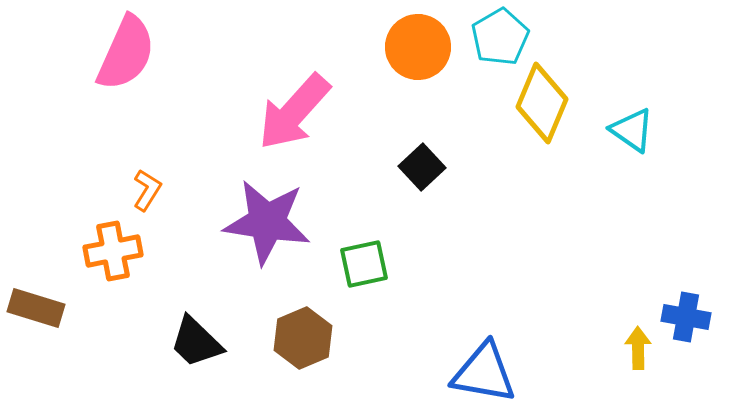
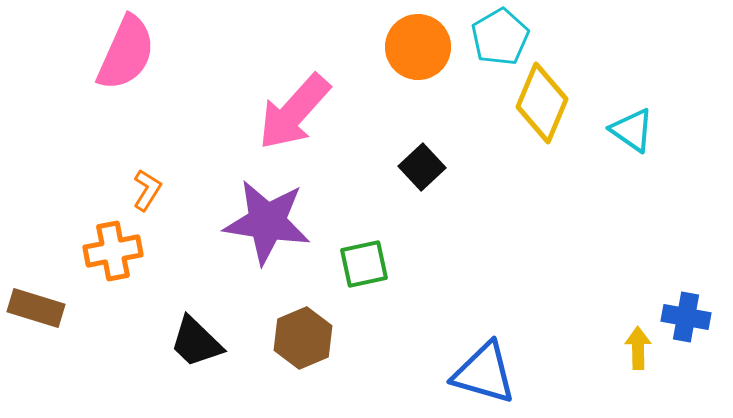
blue triangle: rotated 6 degrees clockwise
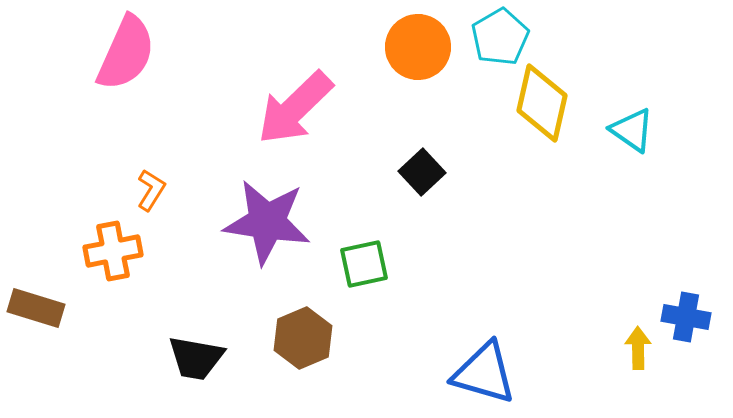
yellow diamond: rotated 10 degrees counterclockwise
pink arrow: moved 1 px right, 4 px up; rotated 4 degrees clockwise
black square: moved 5 px down
orange L-shape: moved 4 px right
black trapezoid: moved 16 px down; rotated 34 degrees counterclockwise
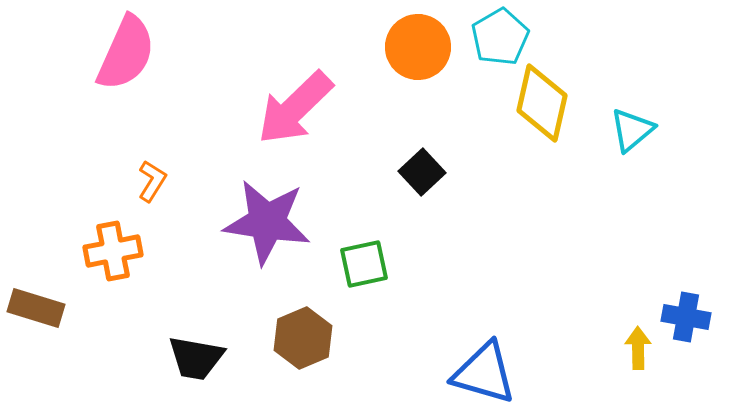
cyan triangle: rotated 45 degrees clockwise
orange L-shape: moved 1 px right, 9 px up
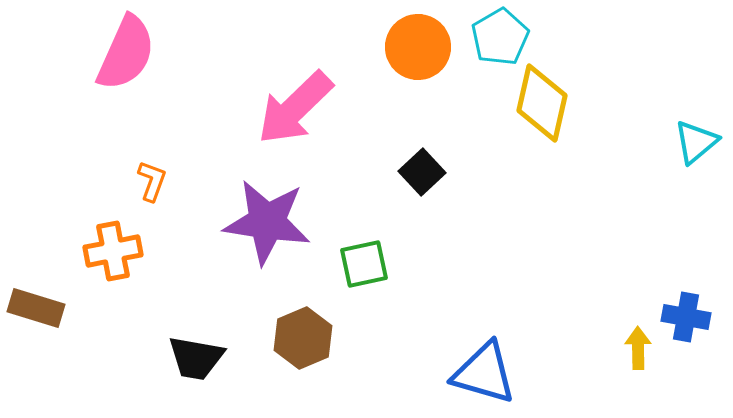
cyan triangle: moved 64 px right, 12 px down
orange L-shape: rotated 12 degrees counterclockwise
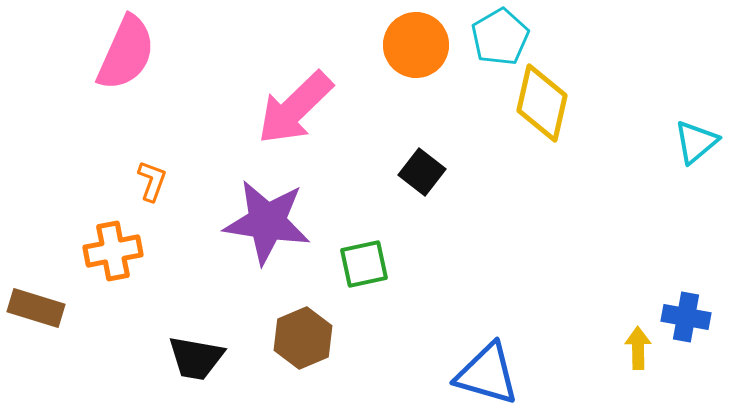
orange circle: moved 2 px left, 2 px up
black square: rotated 9 degrees counterclockwise
blue triangle: moved 3 px right, 1 px down
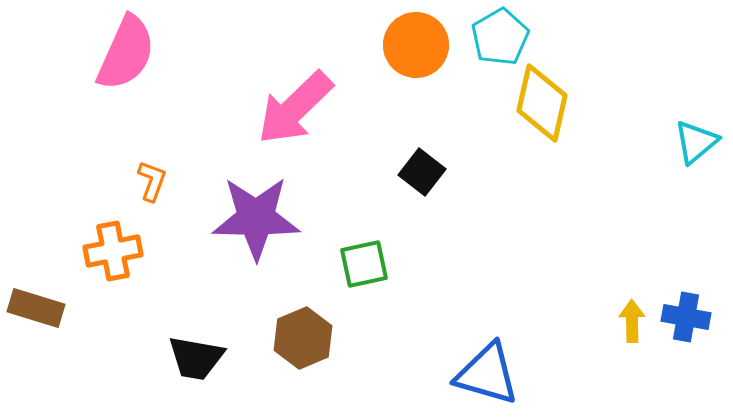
purple star: moved 11 px left, 4 px up; rotated 8 degrees counterclockwise
yellow arrow: moved 6 px left, 27 px up
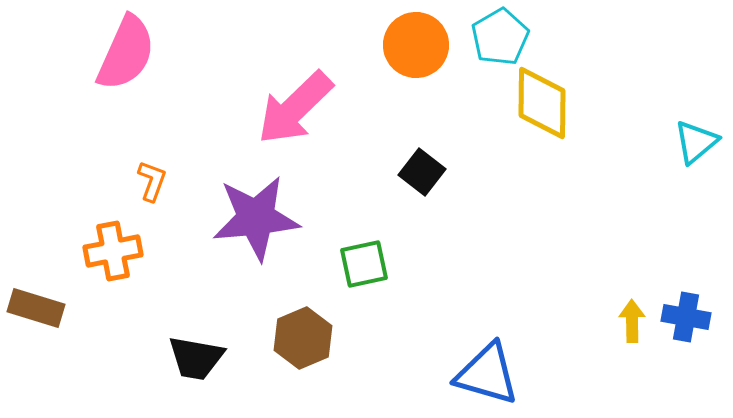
yellow diamond: rotated 12 degrees counterclockwise
purple star: rotated 6 degrees counterclockwise
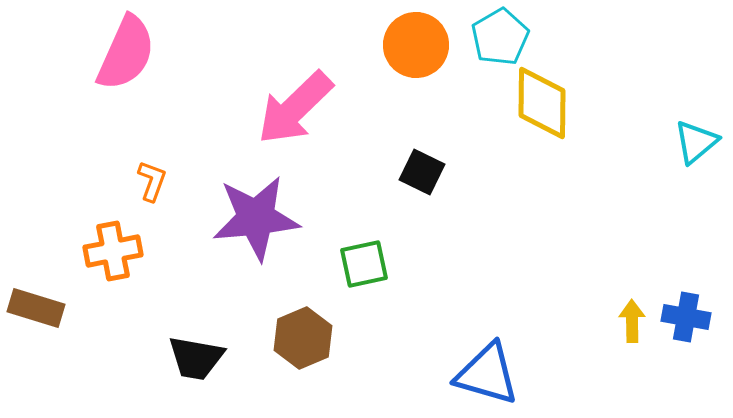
black square: rotated 12 degrees counterclockwise
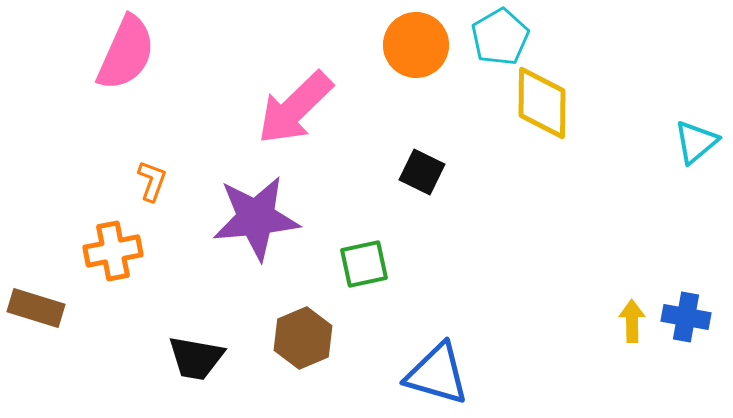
blue triangle: moved 50 px left
